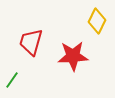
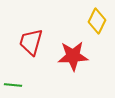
green line: moved 1 px right, 5 px down; rotated 60 degrees clockwise
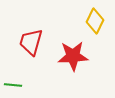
yellow diamond: moved 2 px left
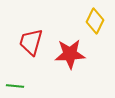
red star: moved 3 px left, 2 px up
green line: moved 2 px right, 1 px down
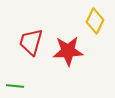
red star: moved 2 px left, 3 px up
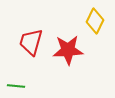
red star: moved 1 px up
green line: moved 1 px right
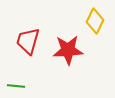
red trapezoid: moved 3 px left, 1 px up
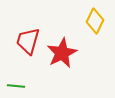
red star: moved 6 px left, 3 px down; rotated 24 degrees counterclockwise
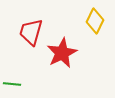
red trapezoid: moved 3 px right, 9 px up
green line: moved 4 px left, 2 px up
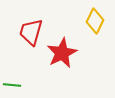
green line: moved 1 px down
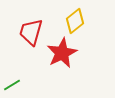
yellow diamond: moved 20 px left; rotated 25 degrees clockwise
green line: rotated 36 degrees counterclockwise
